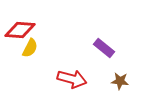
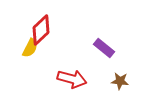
red diamond: moved 21 px right; rotated 48 degrees counterclockwise
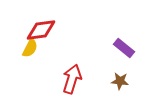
red diamond: rotated 36 degrees clockwise
purple rectangle: moved 20 px right
red arrow: rotated 88 degrees counterclockwise
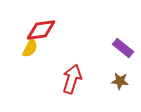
purple rectangle: moved 1 px left
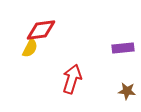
purple rectangle: rotated 45 degrees counterclockwise
brown star: moved 7 px right, 10 px down
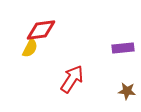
red arrow: rotated 16 degrees clockwise
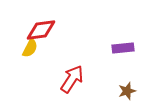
brown star: rotated 24 degrees counterclockwise
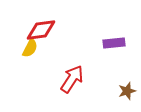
purple rectangle: moved 9 px left, 5 px up
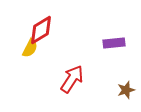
red diamond: rotated 24 degrees counterclockwise
brown star: moved 1 px left, 1 px up
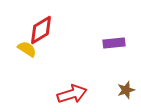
yellow semicircle: moved 3 px left, 1 px down; rotated 84 degrees counterclockwise
red arrow: moved 15 px down; rotated 40 degrees clockwise
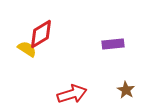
red diamond: moved 4 px down
purple rectangle: moved 1 px left, 1 px down
brown star: rotated 24 degrees counterclockwise
